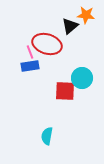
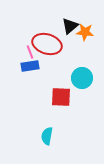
orange star: moved 1 px left, 17 px down
red square: moved 4 px left, 6 px down
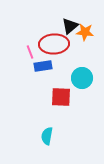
red ellipse: moved 7 px right; rotated 20 degrees counterclockwise
blue rectangle: moved 13 px right
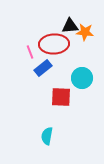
black triangle: rotated 36 degrees clockwise
blue rectangle: moved 2 px down; rotated 30 degrees counterclockwise
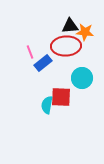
red ellipse: moved 12 px right, 2 px down
blue rectangle: moved 5 px up
cyan semicircle: moved 31 px up
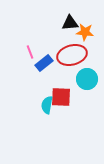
black triangle: moved 3 px up
red ellipse: moved 6 px right, 9 px down; rotated 12 degrees counterclockwise
blue rectangle: moved 1 px right
cyan circle: moved 5 px right, 1 px down
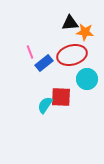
cyan semicircle: moved 2 px left; rotated 24 degrees clockwise
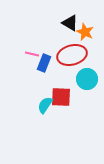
black triangle: rotated 36 degrees clockwise
orange star: rotated 18 degrees clockwise
pink line: moved 2 px right, 2 px down; rotated 56 degrees counterclockwise
blue rectangle: rotated 30 degrees counterclockwise
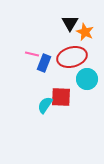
black triangle: rotated 30 degrees clockwise
red ellipse: moved 2 px down
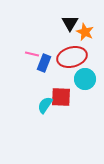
cyan circle: moved 2 px left
